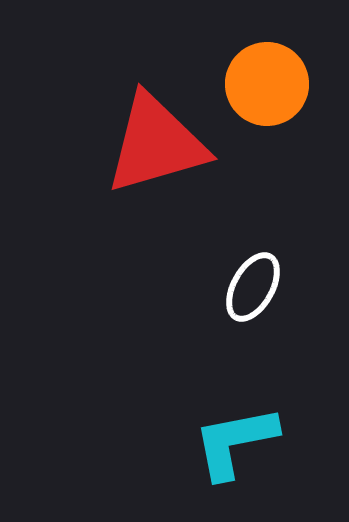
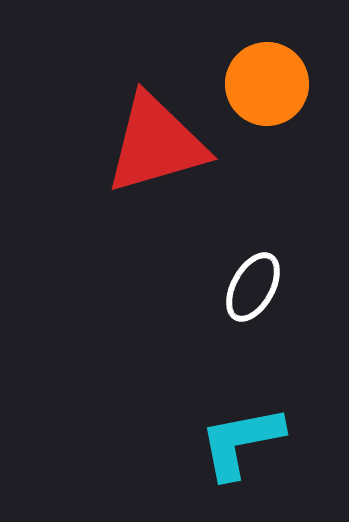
cyan L-shape: moved 6 px right
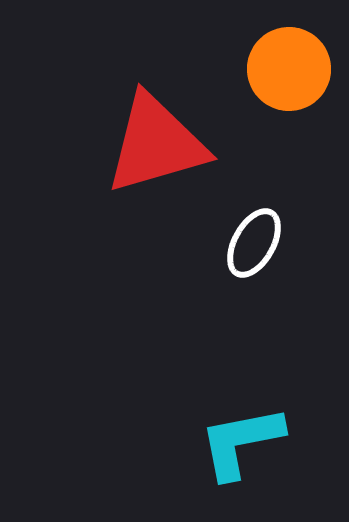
orange circle: moved 22 px right, 15 px up
white ellipse: moved 1 px right, 44 px up
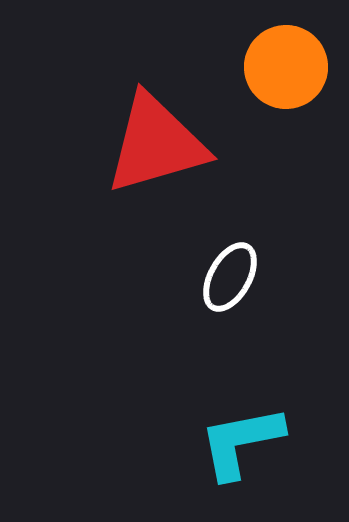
orange circle: moved 3 px left, 2 px up
white ellipse: moved 24 px left, 34 px down
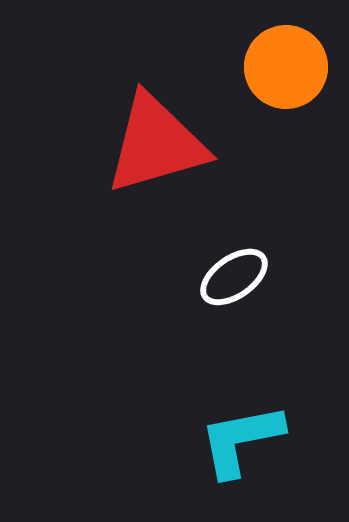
white ellipse: moved 4 px right; rotated 26 degrees clockwise
cyan L-shape: moved 2 px up
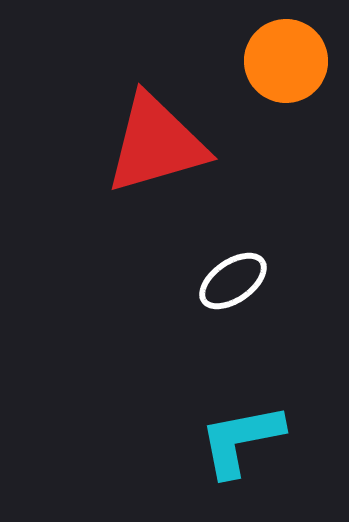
orange circle: moved 6 px up
white ellipse: moved 1 px left, 4 px down
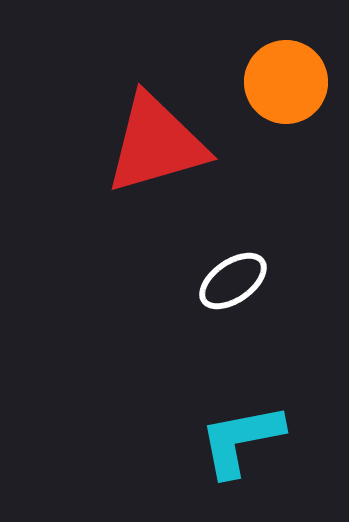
orange circle: moved 21 px down
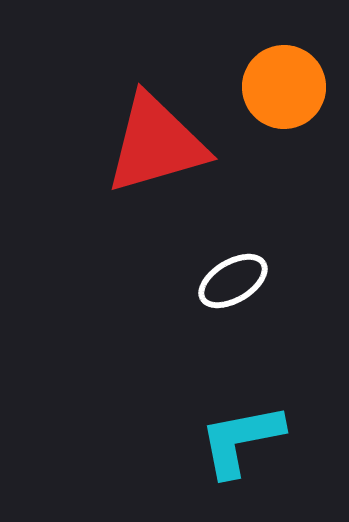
orange circle: moved 2 px left, 5 px down
white ellipse: rotated 4 degrees clockwise
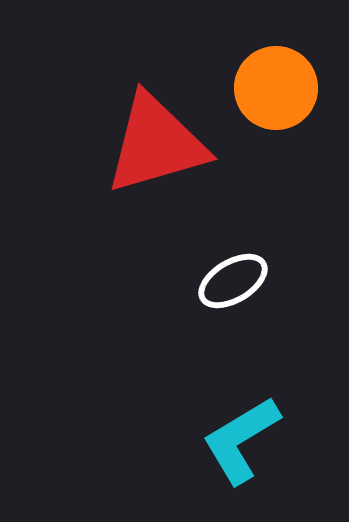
orange circle: moved 8 px left, 1 px down
cyan L-shape: rotated 20 degrees counterclockwise
